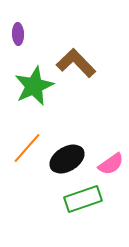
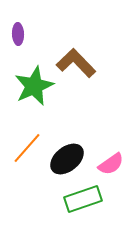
black ellipse: rotated 8 degrees counterclockwise
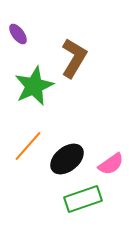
purple ellipse: rotated 35 degrees counterclockwise
brown L-shape: moved 2 px left, 5 px up; rotated 75 degrees clockwise
orange line: moved 1 px right, 2 px up
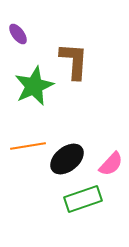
brown L-shape: moved 3 px down; rotated 27 degrees counterclockwise
orange line: rotated 40 degrees clockwise
pink semicircle: rotated 12 degrees counterclockwise
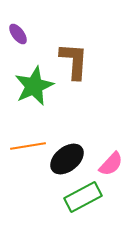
green rectangle: moved 2 px up; rotated 9 degrees counterclockwise
